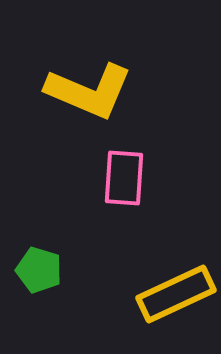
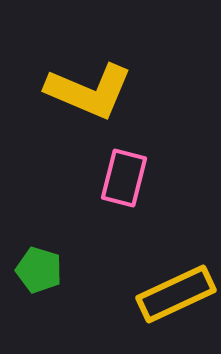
pink rectangle: rotated 10 degrees clockwise
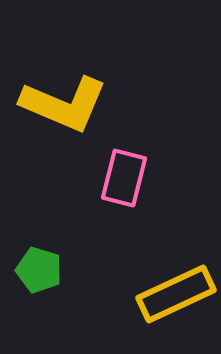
yellow L-shape: moved 25 px left, 13 px down
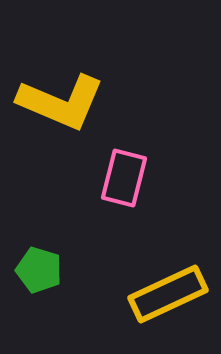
yellow L-shape: moved 3 px left, 2 px up
yellow rectangle: moved 8 px left
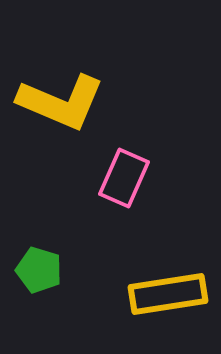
pink rectangle: rotated 10 degrees clockwise
yellow rectangle: rotated 16 degrees clockwise
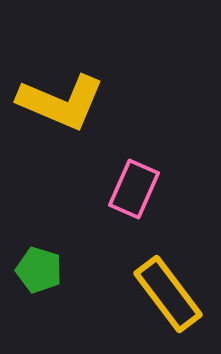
pink rectangle: moved 10 px right, 11 px down
yellow rectangle: rotated 62 degrees clockwise
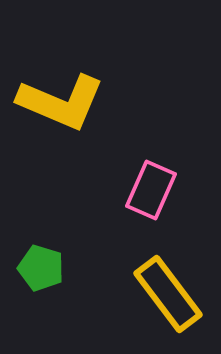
pink rectangle: moved 17 px right, 1 px down
green pentagon: moved 2 px right, 2 px up
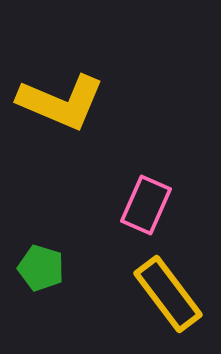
pink rectangle: moved 5 px left, 15 px down
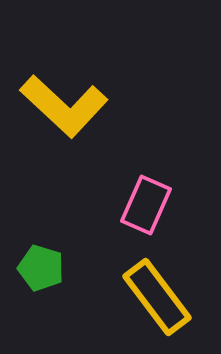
yellow L-shape: moved 3 px right, 4 px down; rotated 20 degrees clockwise
yellow rectangle: moved 11 px left, 3 px down
